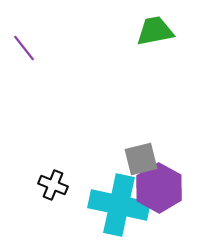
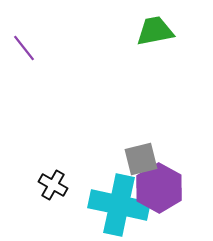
black cross: rotated 8 degrees clockwise
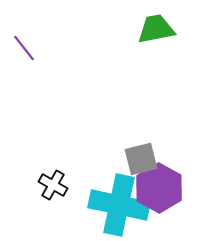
green trapezoid: moved 1 px right, 2 px up
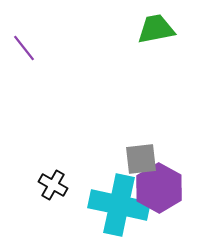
gray square: rotated 8 degrees clockwise
